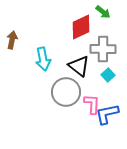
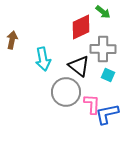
cyan square: rotated 24 degrees counterclockwise
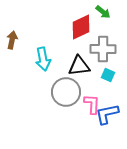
black triangle: rotated 45 degrees counterclockwise
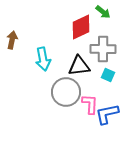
pink L-shape: moved 2 px left
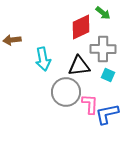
green arrow: moved 1 px down
brown arrow: rotated 108 degrees counterclockwise
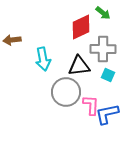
pink L-shape: moved 1 px right, 1 px down
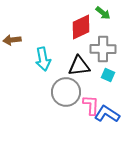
blue L-shape: rotated 45 degrees clockwise
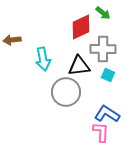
pink L-shape: moved 10 px right, 27 px down
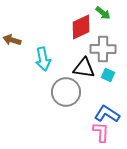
brown arrow: rotated 24 degrees clockwise
black triangle: moved 5 px right, 2 px down; rotated 15 degrees clockwise
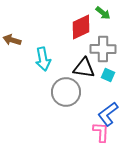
blue L-shape: moved 1 px right; rotated 70 degrees counterclockwise
